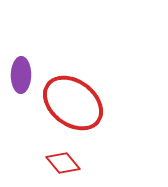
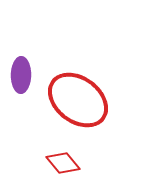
red ellipse: moved 5 px right, 3 px up
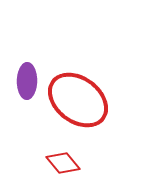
purple ellipse: moved 6 px right, 6 px down
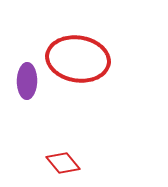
red ellipse: moved 41 px up; rotated 28 degrees counterclockwise
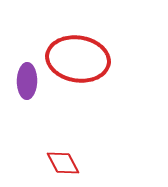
red diamond: rotated 12 degrees clockwise
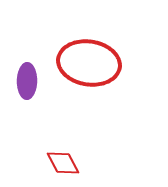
red ellipse: moved 11 px right, 4 px down
